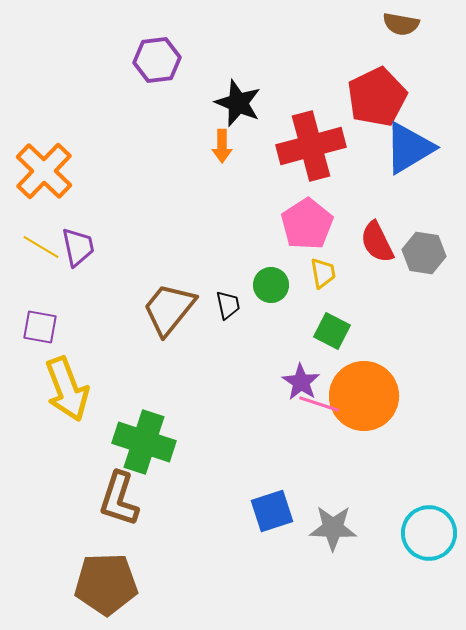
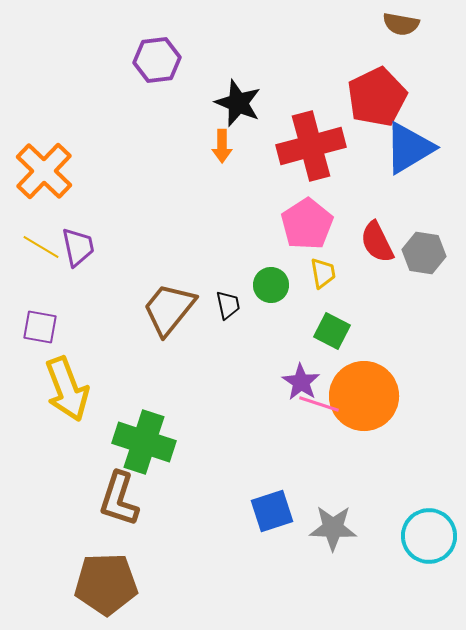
cyan circle: moved 3 px down
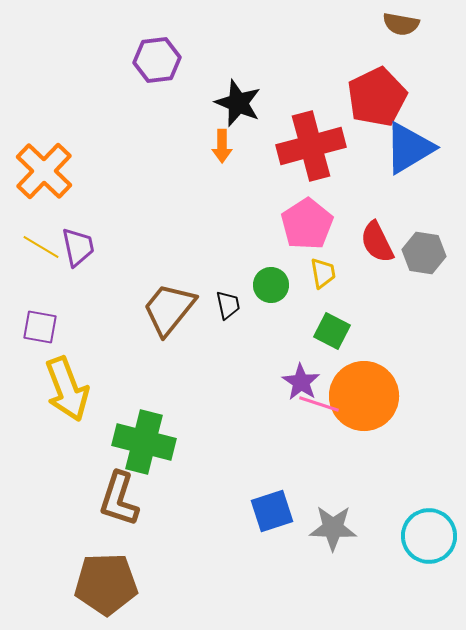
green cross: rotated 4 degrees counterclockwise
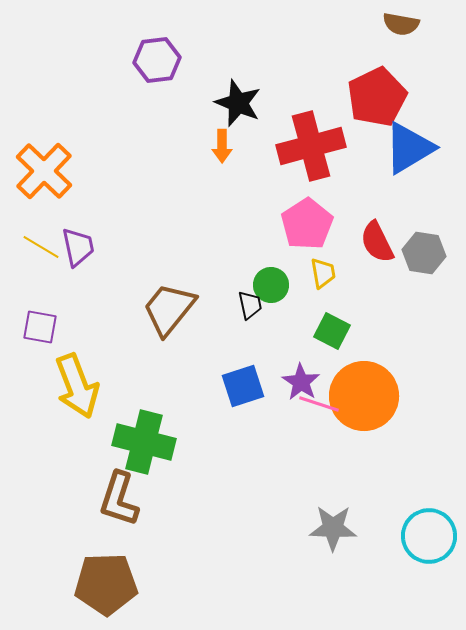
black trapezoid: moved 22 px right
yellow arrow: moved 10 px right, 3 px up
blue square: moved 29 px left, 125 px up
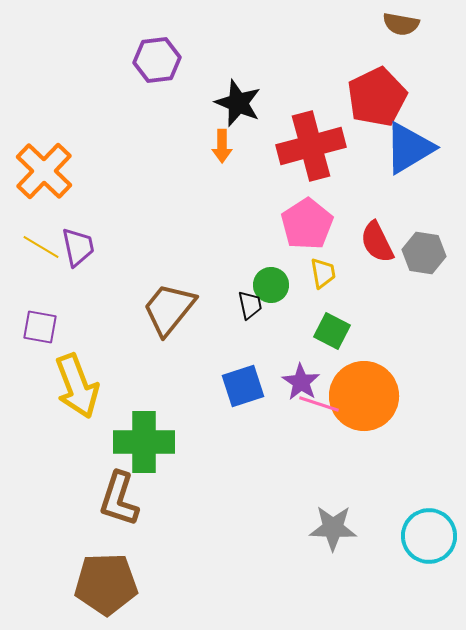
green cross: rotated 14 degrees counterclockwise
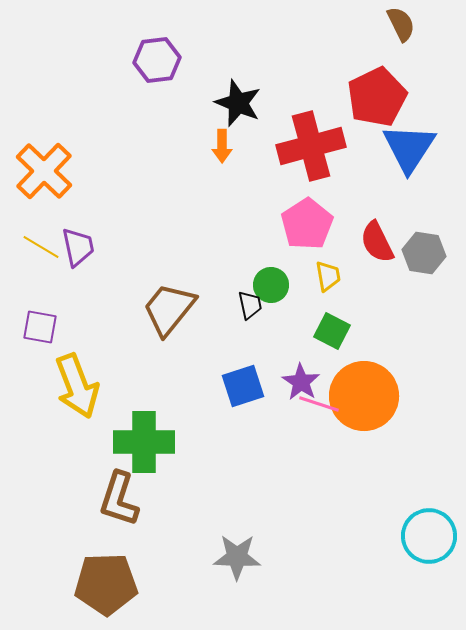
brown semicircle: rotated 126 degrees counterclockwise
blue triangle: rotated 26 degrees counterclockwise
yellow trapezoid: moved 5 px right, 3 px down
gray star: moved 96 px left, 29 px down
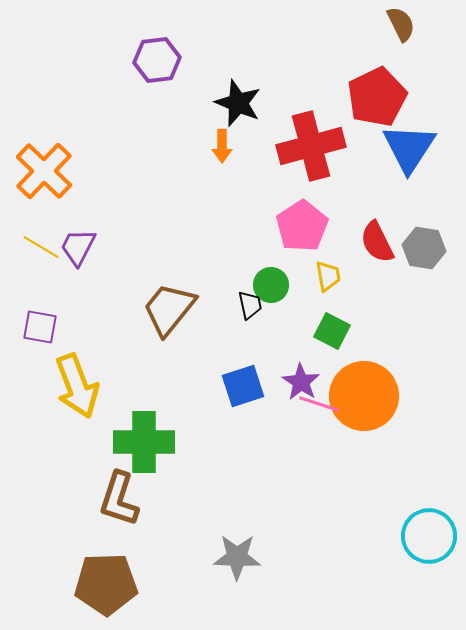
pink pentagon: moved 5 px left, 2 px down
purple trapezoid: rotated 141 degrees counterclockwise
gray hexagon: moved 5 px up
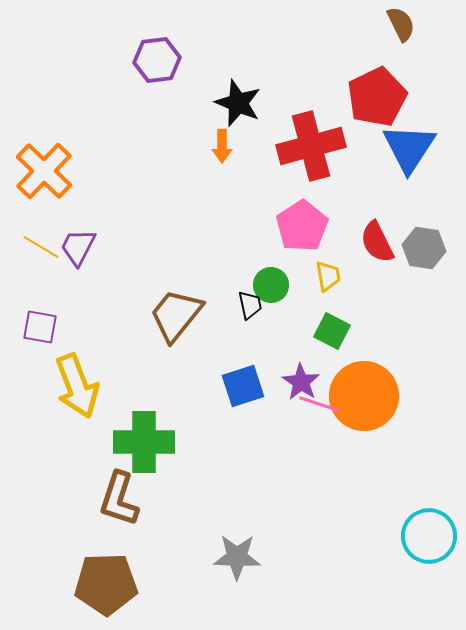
brown trapezoid: moved 7 px right, 6 px down
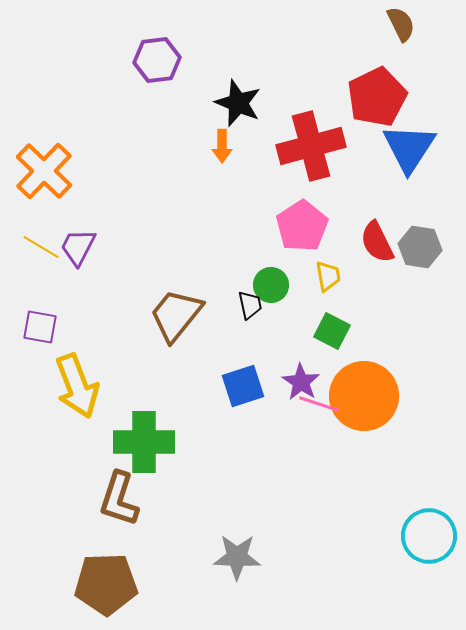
gray hexagon: moved 4 px left, 1 px up
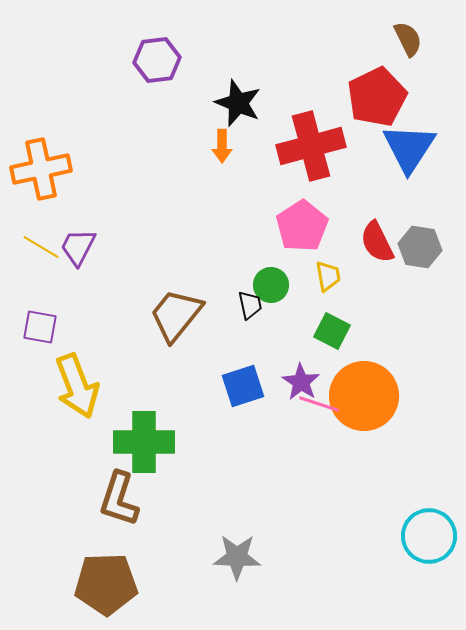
brown semicircle: moved 7 px right, 15 px down
orange cross: moved 3 px left, 2 px up; rotated 34 degrees clockwise
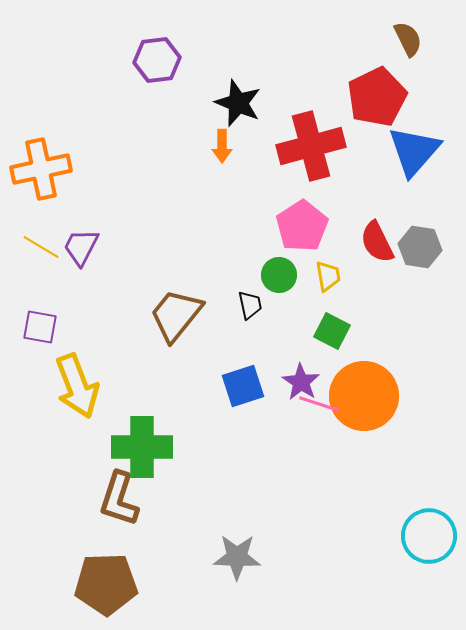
blue triangle: moved 5 px right, 3 px down; rotated 8 degrees clockwise
purple trapezoid: moved 3 px right
green circle: moved 8 px right, 10 px up
green cross: moved 2 px left, 5 px down
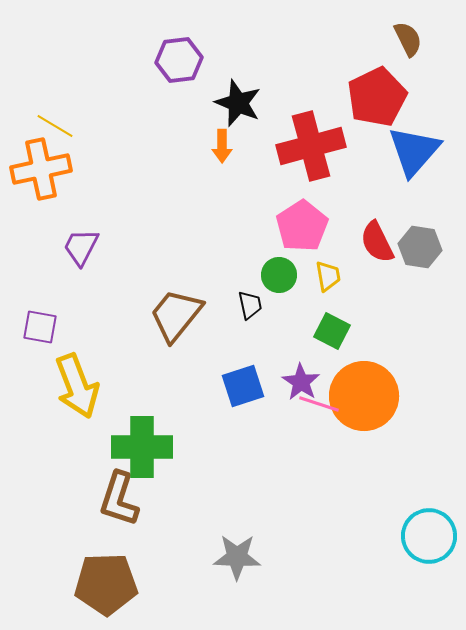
purple hexagon: moved 22 px right
yellow line: moved 14 px right, 121 px up
